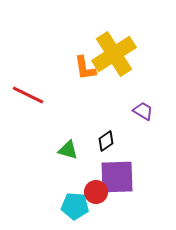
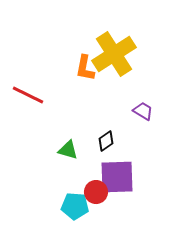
orange L-shape: rotated 20 degrees clockwise
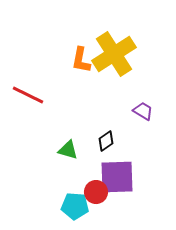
orange L-shape: moved 4 px left, 8 px up
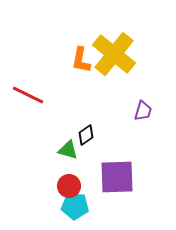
yellow cross: rotated 18 degrees counterclockwise
purple trapezoid: rotated 75 degrees clockwise
black diamond: moved 20 px left, 6 px up
red circle: moved 27 px left, 6 px up
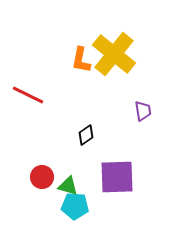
purple trapezoid: rotated 25 degrees counterclockwise
green triangle: moved 36 px down
red circle: moved 27 px left, 9 px up
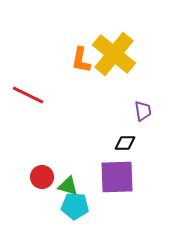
black diamond: moved 39 px right, 8 px down; rotated 35 degrees clockwise
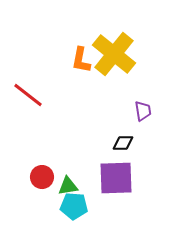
red line: rotated 12 degrees clockwise
black diamond: moved 2 px left
purple square: moved 1 px left, 1 px down
green triangle: rotated 25 degrees counterclockwise
cyan pentagon: moved 1 px left
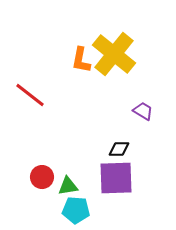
red line: moved 2 px right
purple trapezoid: rotated 50 degrees counterclockwise
black diamond: moved 4 px left, 6 px down
cyan pentagon: moved 2 px right, 4 px down
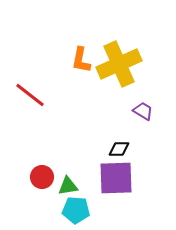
yellow cross: moved 5 px right, 10 px down; rotated 27 degrees clockwise
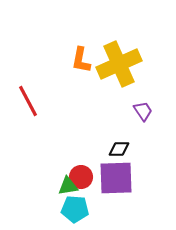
red line: moved 2 px left, 6 px down; rotated 24 degrees clockwise
purple trapezoid: rotated 25 degrees clockwise
red circle: moved 39 px right
cyan pentagon: moved 1 px left, 1 px up
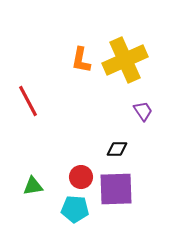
yellow cross: moved 6 px right, 4 px up
black diamond: moved 2 px left
purple square: moved 11 px down
green triangle: moved 35 px left
